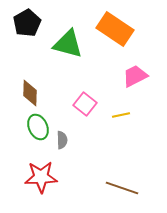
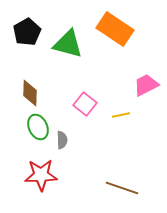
black pentagon: moved 9 px down
pink trapezoid: moved 11 px right, 9 px down
red star: moved 2 px up
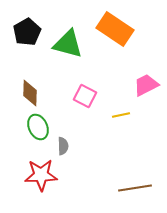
pink square: moved 8 px up; rotated 10 degrees counterclockwise
gray semicircle: moved 1 px right, 6 px down
brown line: moved 13 px right; rotated 28 degrees counterclockwise
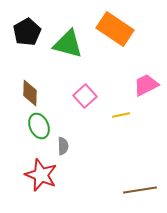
pink square: rotated 20 degrees clockwise
green ellipse: moved 1 px right, 1 px up
red star: rotated 24 degrees clockwise
brown line: moved 5 px right, 2 px down
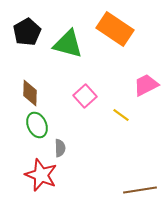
yellow line: rotated 48 degrees clockwise
green ellipse: moved 2 px left, 1 px up
gray semicircle: moved 3 px left, 2 px down
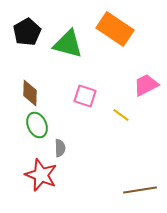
pink square: rotated 30 degrees counterclockwise
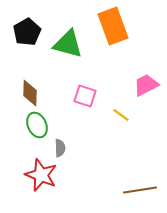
orange rectangle: moved 2 px left, 3 px up; rotated 36 degrees clockwise
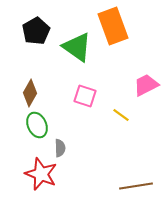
black pentagon: moved 9 px right, 1 px up
green triangle: moved 9 px right, 3 px down; rotated 20 degrees clockwise
brown diamond: rotated 28 degrees clockwise
red star: moved 1 px up
brown line: moved 4 px left, 4 px up
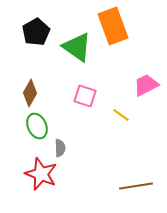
black pentagon: moved 1 px down
green ellipse: moved 1 px down
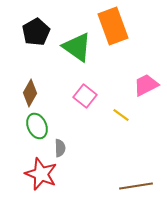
pink square: rotated 20 degrees clockwise
